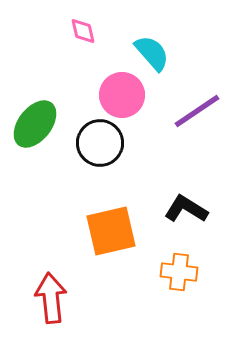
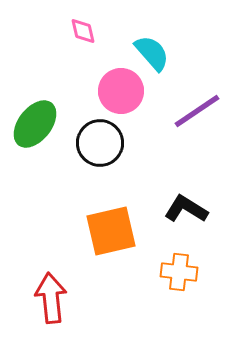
pink circle: moved 1 px left, 4 px up
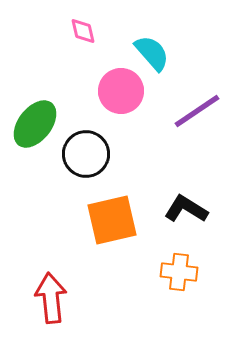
black circle: moved 14 px left, 11 px down
orange square: moved 1 px right, 11 px up
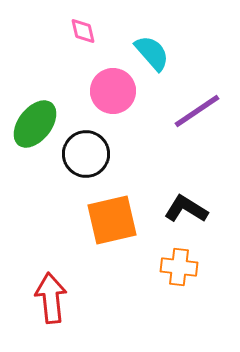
pink circle: moved 8 px left
orange cross: moved 5 px up
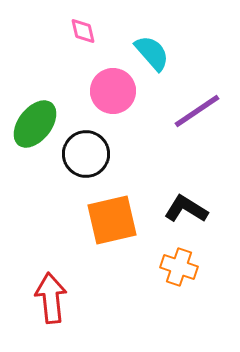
orange cross: rotated 12 degrees clockwise
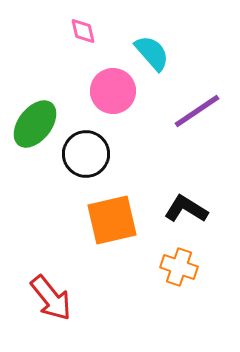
red arrow: rotated 147 degrees clockwise
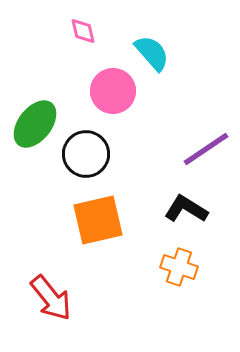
purple line: moved 9 px right, 38 px down
orange square: moved 14 px left
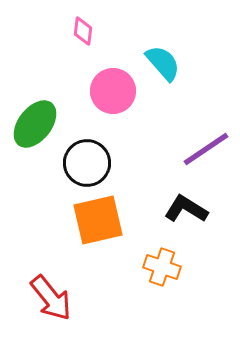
pink diamond: rotated 20 degrees clockwise
cyan semicircle: moved 11 px right, 10 px down
black circle: moved 1 px right, 9 px down
orange cross: moved 17 px left
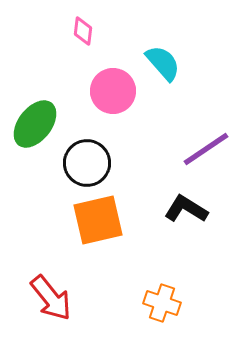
orange cross: moved 36 px down
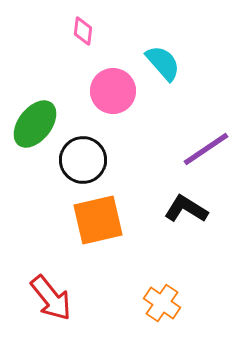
black circle: moved 4 px left, 3 px up
orange cross: rotated 15 degrees clockwise
